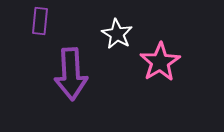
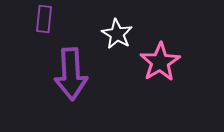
purple rectangle: moved 4 px right, 2 px up
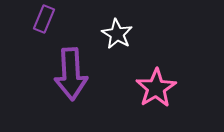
purple rectangle: rotated 16 degrees clockwise
pink star: moved 4 px left, 26 px down
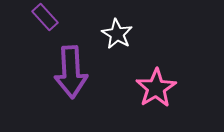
purple rectangle: moved 1 px right, 2 px up; rotated 64 degrees counterclockwise
purple arrow: moved 2 px up
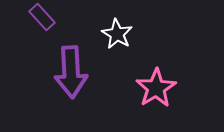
purple rectangle: moved 3 px left
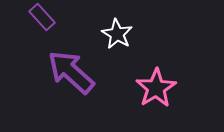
purple arrow: rotated 135 degrees clockwise
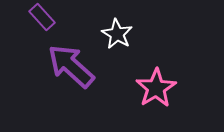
purple arrow: moved 6 px up
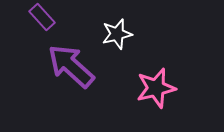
white star: rotated 28 degrees clockwise
pink star: rotated 18 degrees clockwise
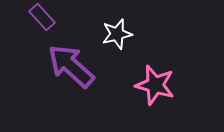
pink star: moved 1 px left, 3 px up; rotated 30 degrees clockwise
